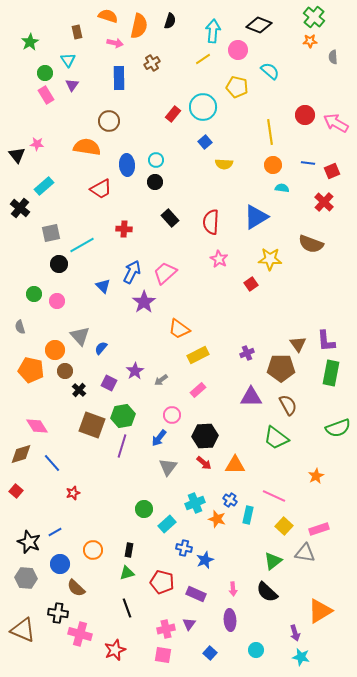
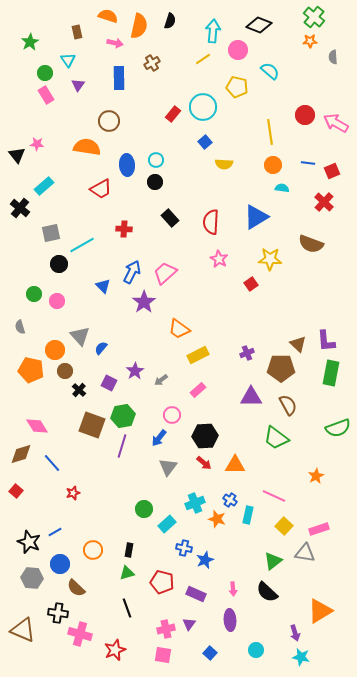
purple triangle at (72, 85): moved 6 px right
brown triangle at (298, 344): rotated 12 degrees counterclockwise
gray hexagon at (26, 578): moved 6 px right
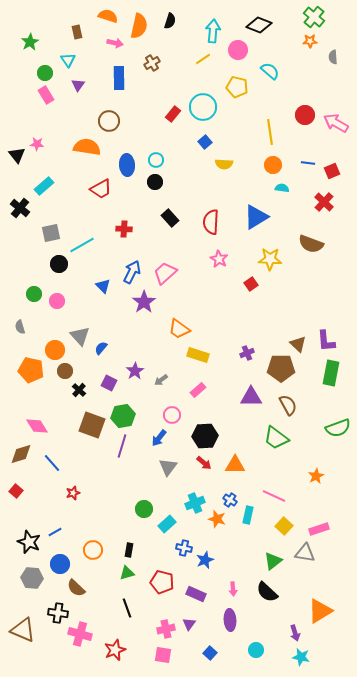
yellow rectangle at (198, 355): rotated 45 degrees clockwise
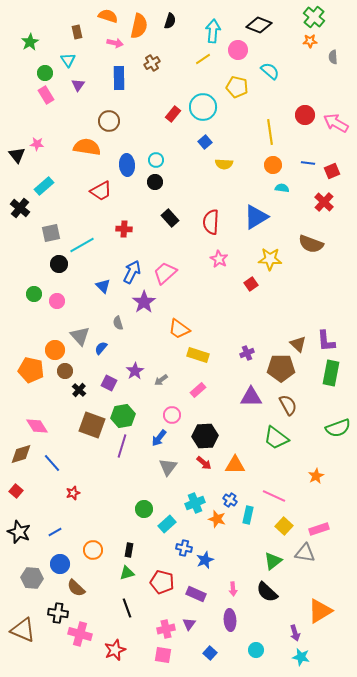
red trapezoid at (101, 189): moved 2 px down
gray semicircle at (20, 327): moved 98 px right, 4 px up
black star at (29, 542): moved 10 px left, 10 px up
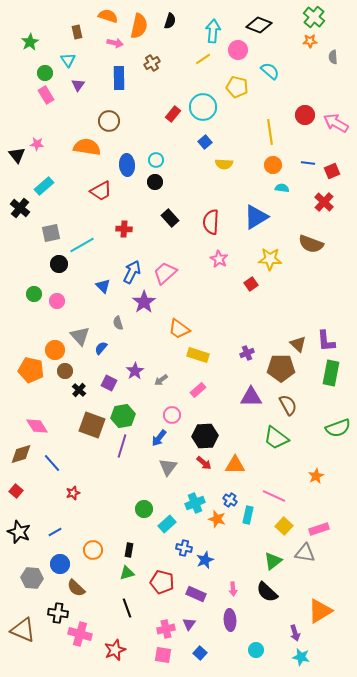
blue square at (210, 653): moved 10 px left
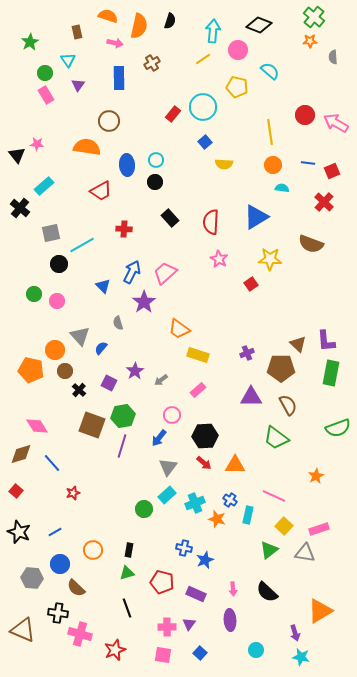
cyan rectangle at (167, 524): moved 29 px up
green triangle at (273, 561): moved 4 px left, 11 px up
pink cross at (166, 629): moved 1 px right, 2 px up; rotated 12 degrees clockwise
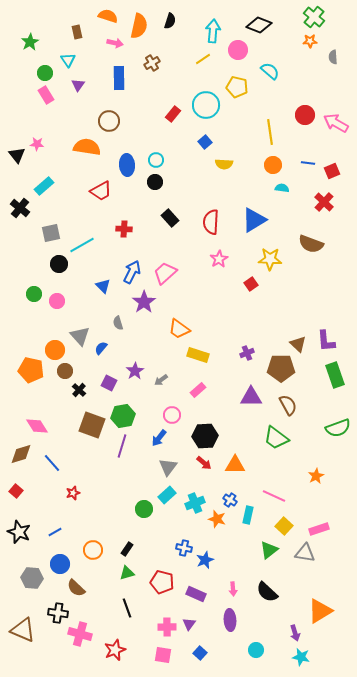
cyan circle at (203, 107): moved 3 px right, 2 px up
blue triangle at (256, 217): moved 2 px left, 3 px down
pink star at (219, 259): rotated 12 degrees clockwise
green rectangle at (331, 373): moved 4 px right, 2 px down; rotated 30 degrees counterclockwise
black rectangle at (129, 550): moved 2 px left, 1 px up; rotated 24 degrees clockwise
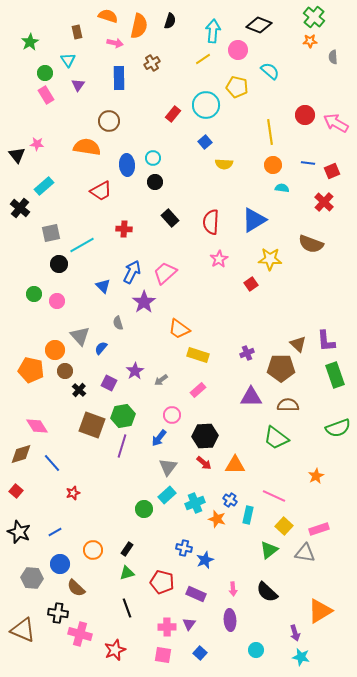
cyan circle at (156, 160): moved 3 px left, 2 px up
brown semicircle at (288, 405): rotated 60 degrees counterclockwise
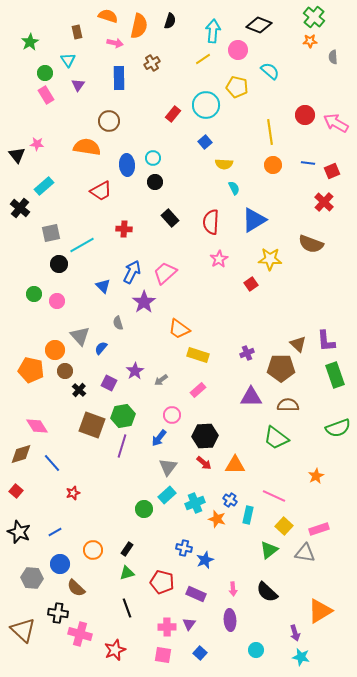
cyan semicircle at (282, 188): moved 48 px left; rotated 56 degrees clockwise
brown triangle at (23, 630): rotated 20 degrees clockwise
